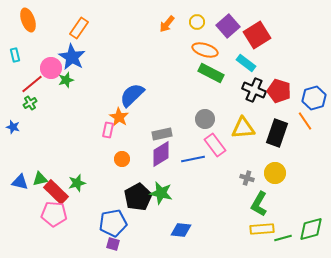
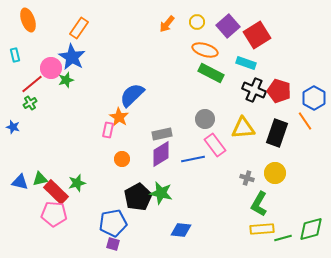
cyan rectangle at (246, 63): rotated 18 degrees counterclockwise
blue hexagon at (314, 98): rotated 15 degrees counterclockwise
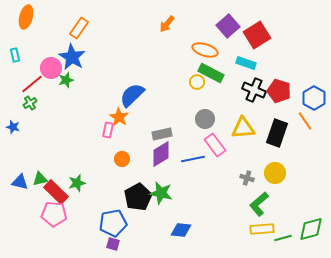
orange ellipse at (28, 20): moved 2 px left, 3 px up; rotated 35 degrees clockwise
yellow circle at (197, 22): moved 60 px down
green L-shape at (259, 204): rotated 20 degrees clockwise
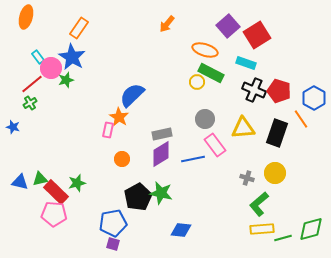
cyan rectangle at (15, 55): moved 23 px right, 2 px down; rotated 24 degrees counterclockwise
orange line at (305, 121): moved 4 px left, 2 px up
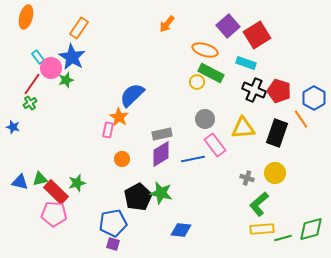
red line at (32, 84): rotated 15 degrees counterclockwise
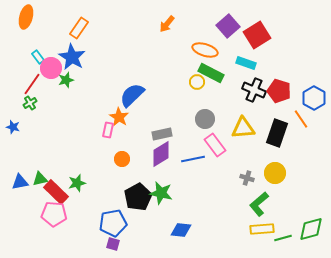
blue triangle at (20, 182): rotated 24 degrees counterclockwise
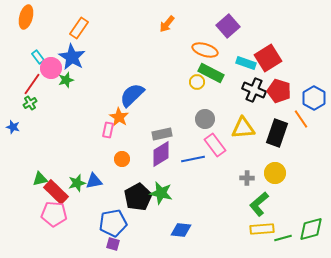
red square at (257, 35): moved 11 px right, 23 px down
gray cross at (247, 178): rotated 16 degrees counterclockwise
blue triangle at (20, 182): moved 74 px right, 1 px up
